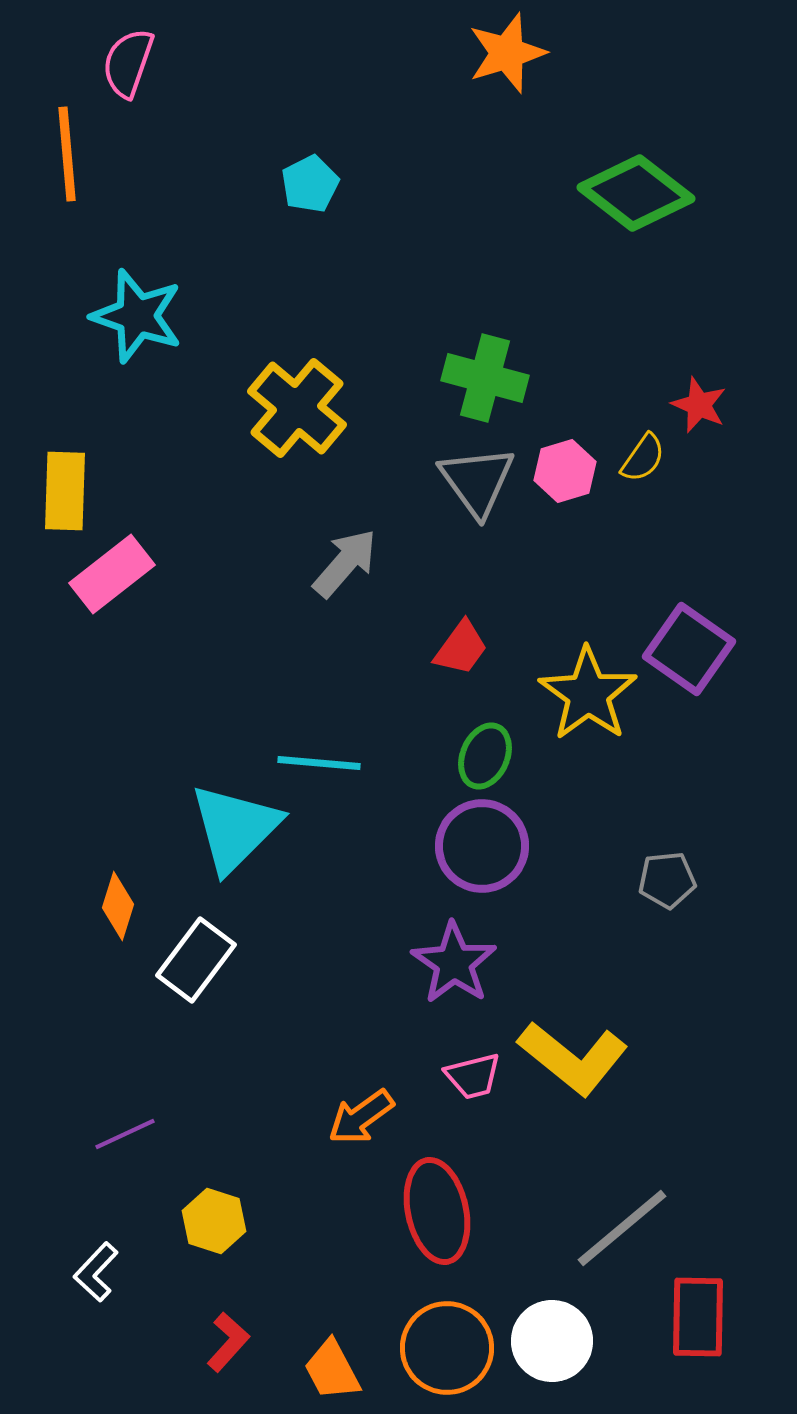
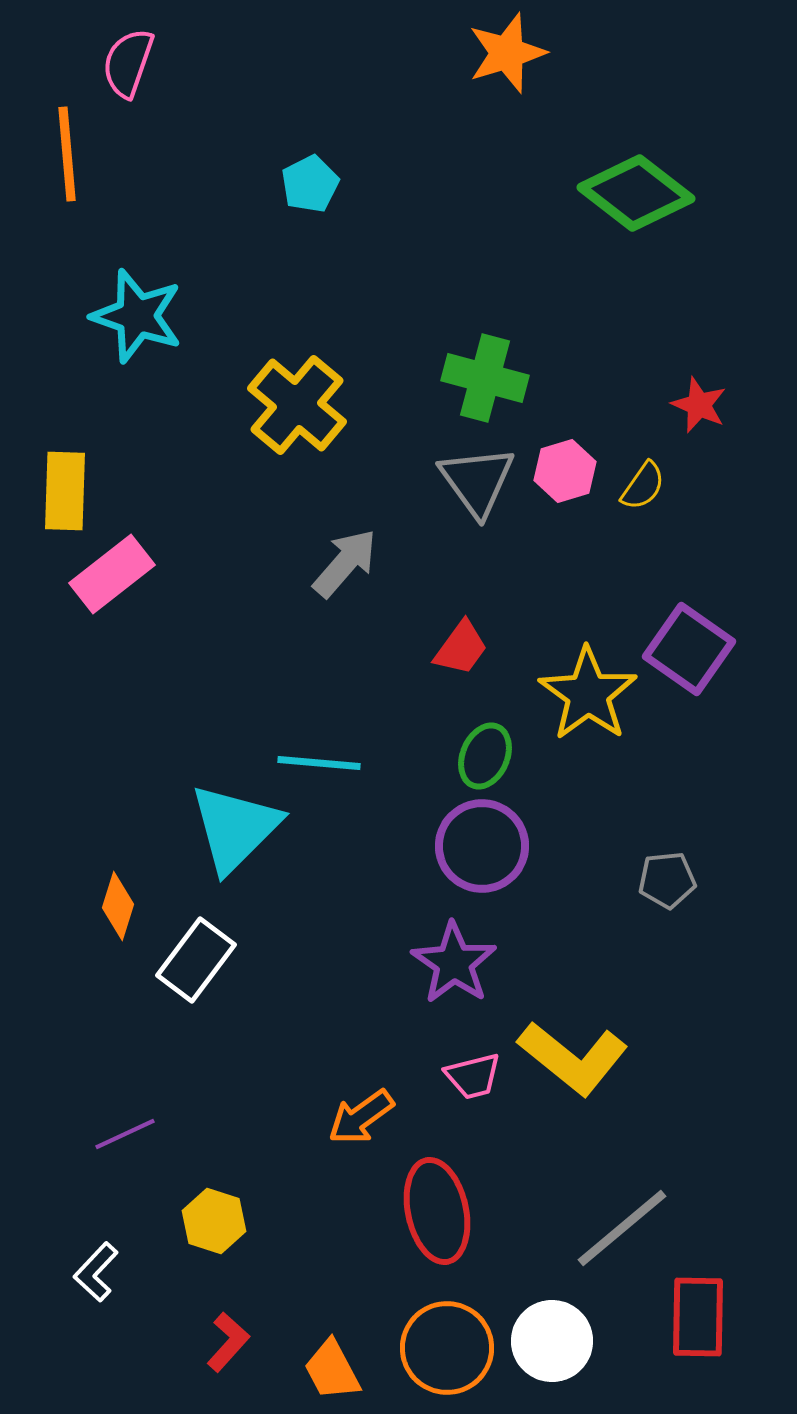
yellow cross: moved 3 px up
yellow semicircle: moved 28 px down
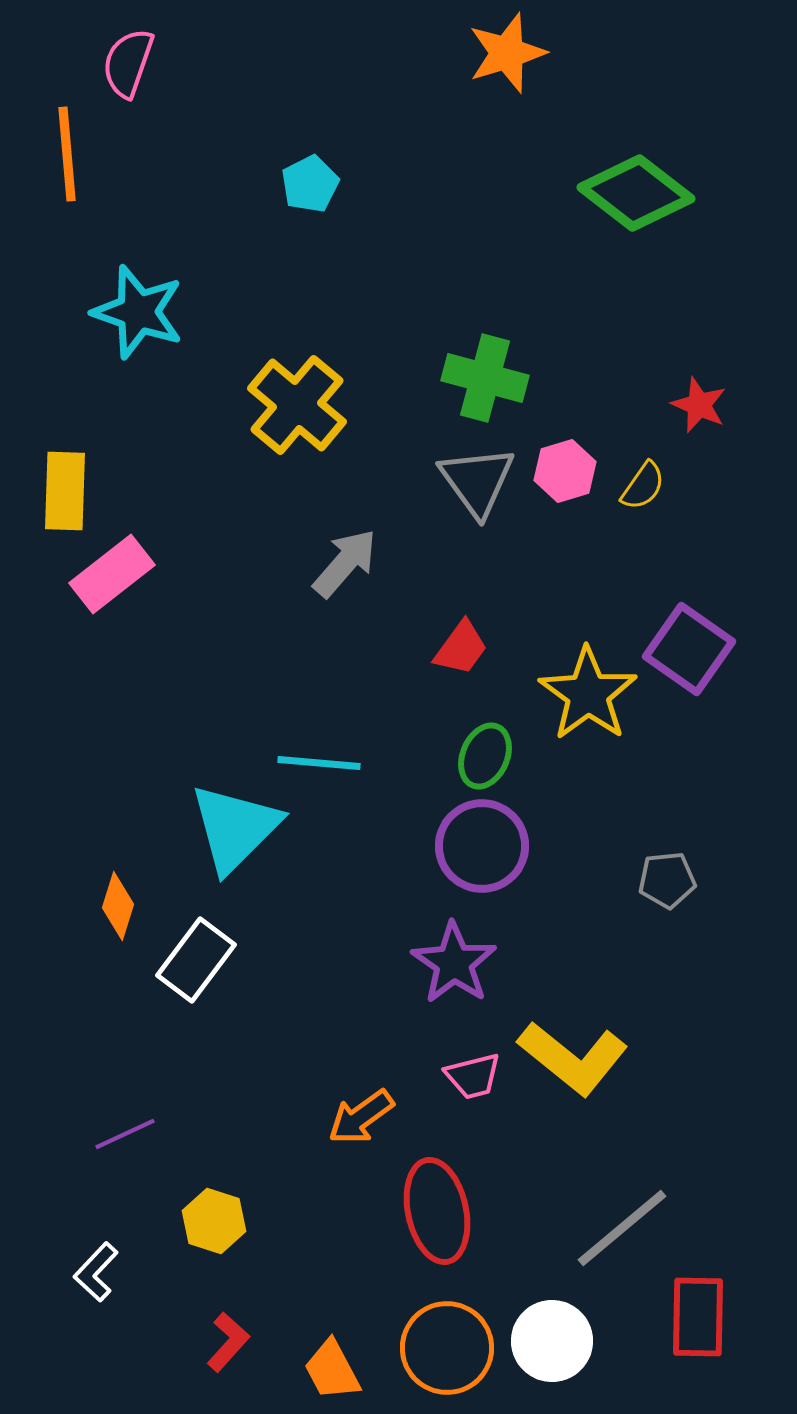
cyan star: moved 1 px right, 4 px up
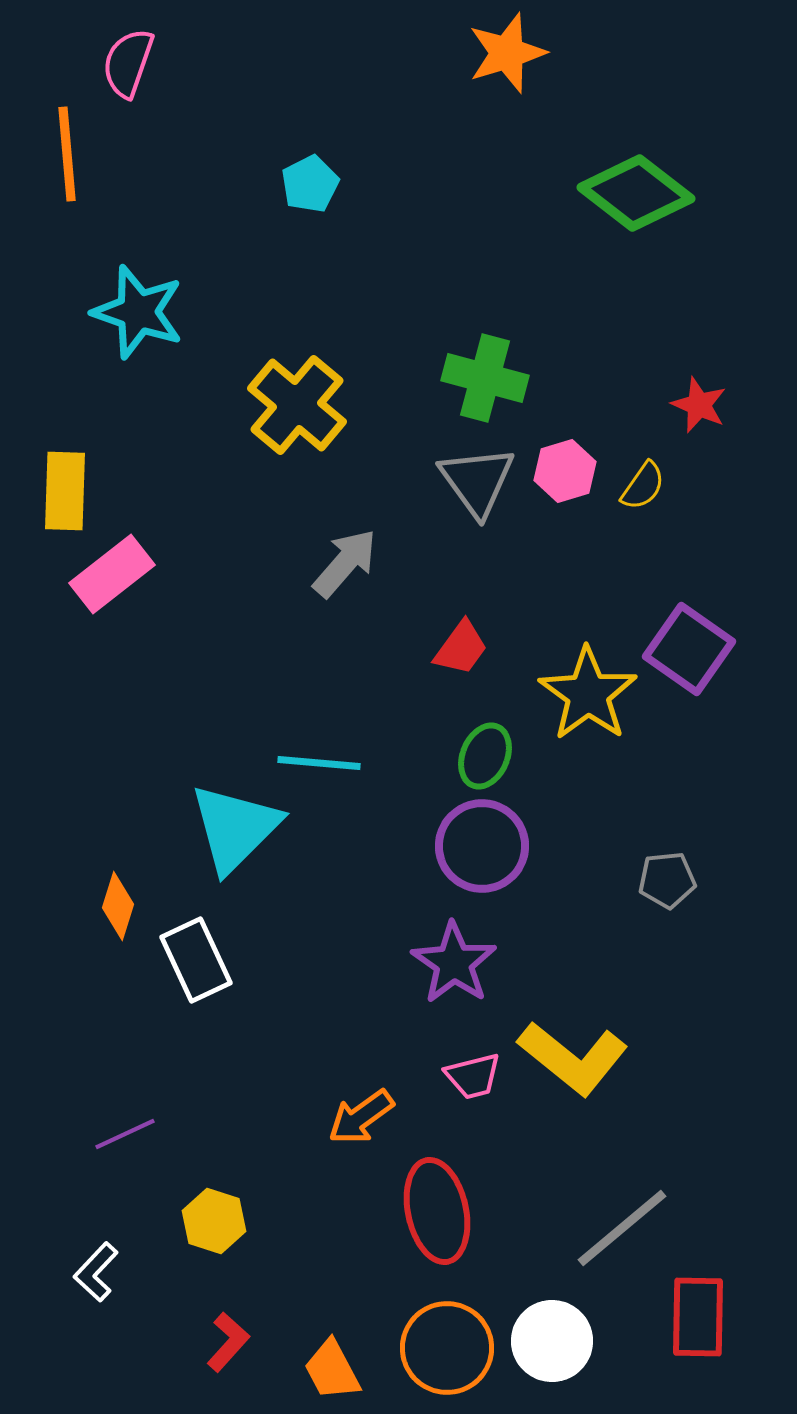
white rectangle: rotated 62 degrees counterclockwise
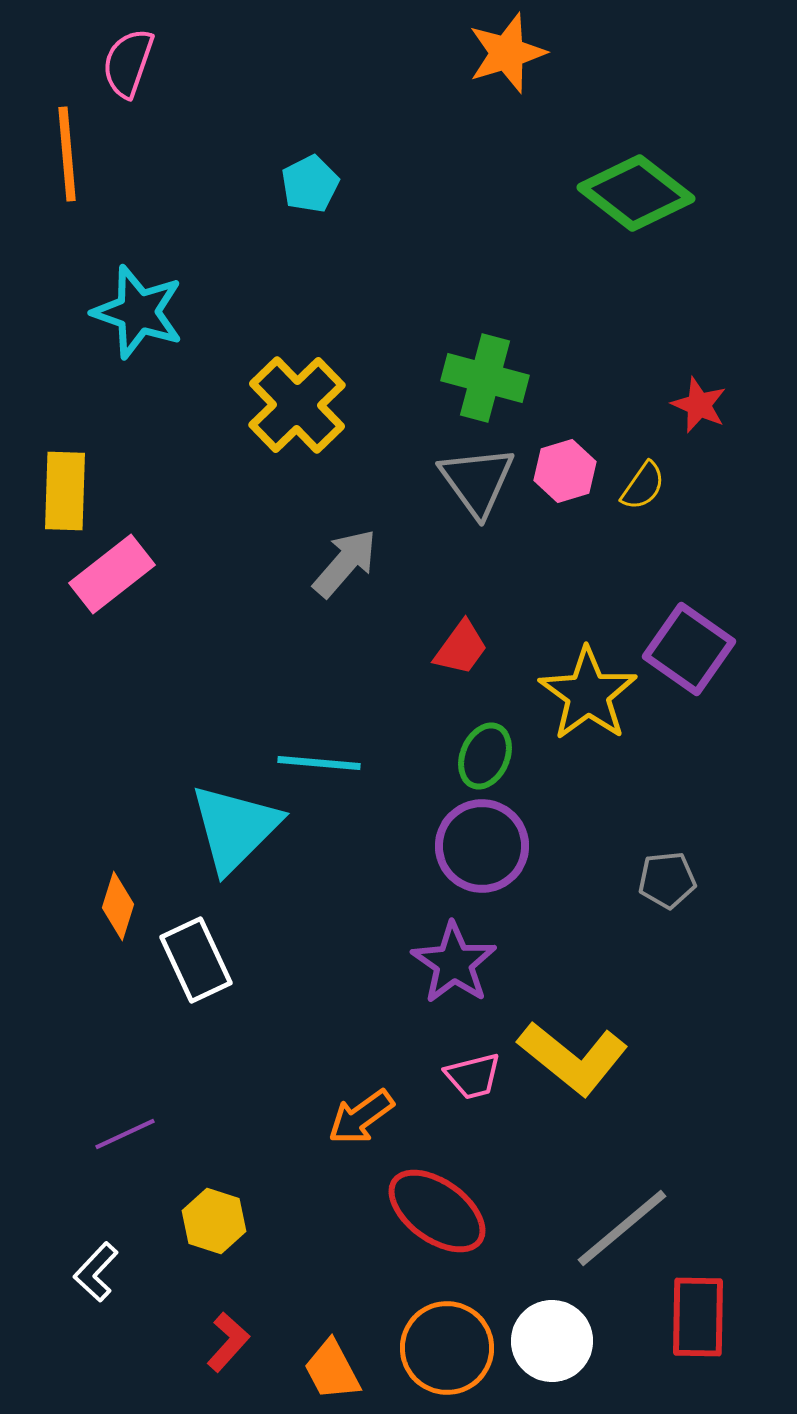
yellow cross: rotated 6 degrees clockwise
red ellipse: rotated 42 degrees counterclockwise
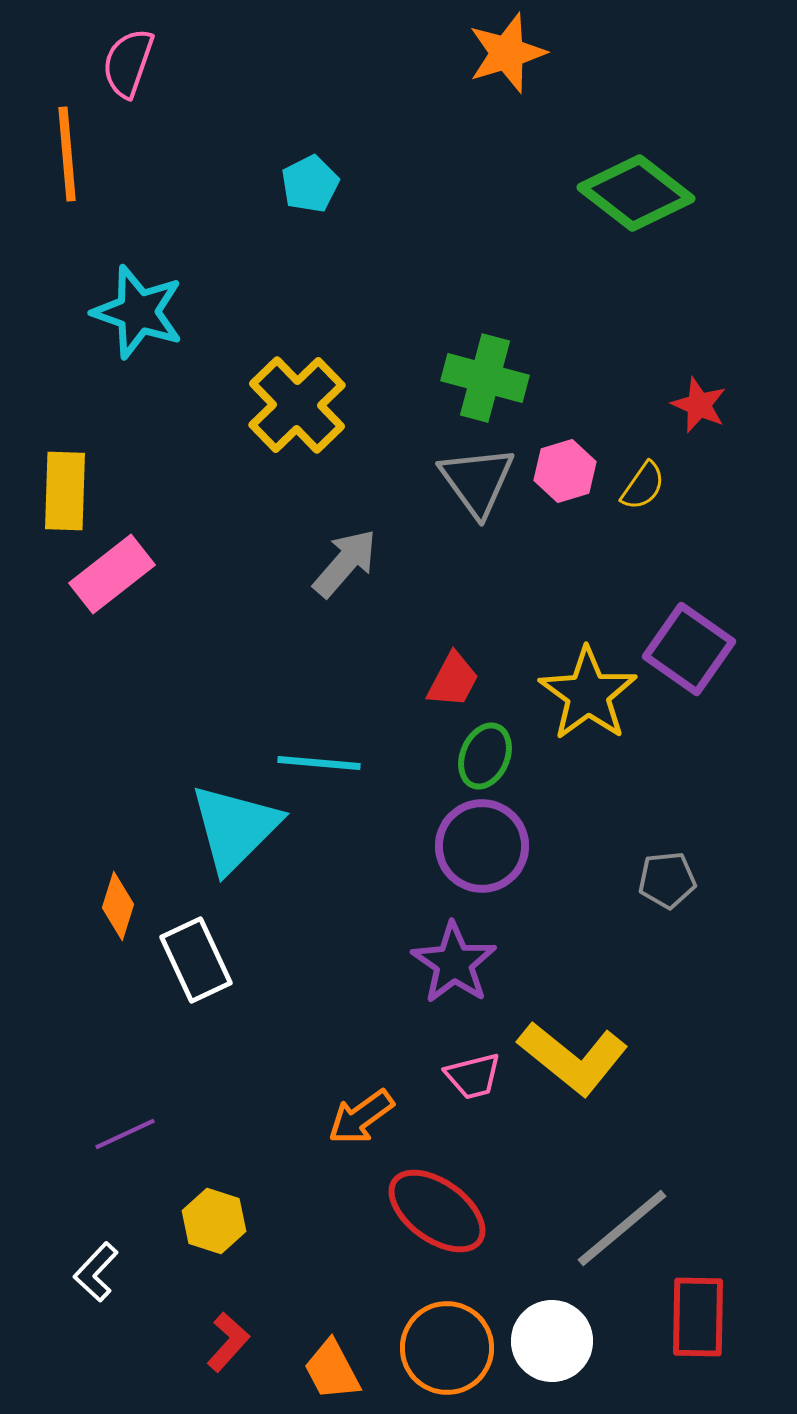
red trapezoid: moved 8 px left, 32 px down; rotated 8 degrees counterclockwise
